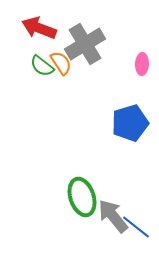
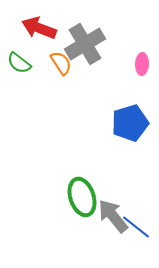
green semicircle: moved 23 px left, 3 px up
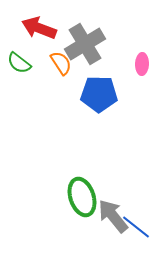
blue pentagon: moved 31 px left, 29 px up; rotated 18 degrees clockwise
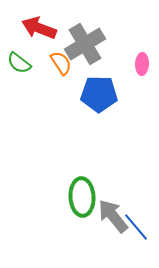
green ellipse: rotated 15 degrees clockwise
blue line: rotated 12 degrees clockwise
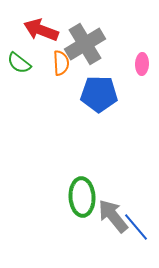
red arrow: moved 2 px right, 2 px down
orange semicircle: rotated 30 degrees clockwise
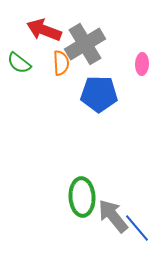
red arrow: moved 3 px right
blue line: moved 1 px right, 1 px down
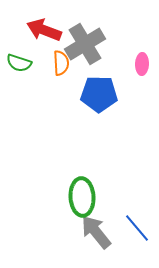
green semicircle: rotated 20 degrees counterclockwise
gray arrow: moved 17 px left, 16 px down
